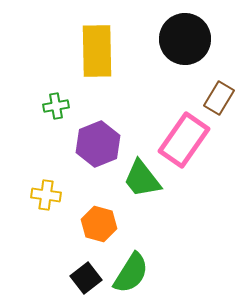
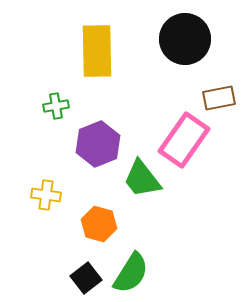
brown rectangle: rotated 48 degrees clockwise
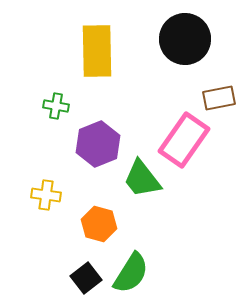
green cross: rotated 20 degrees clockwise
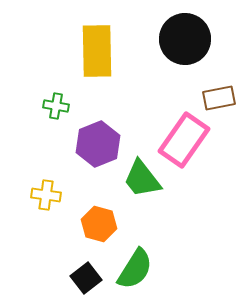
green semicircle: moved 4 px right, 4 px up
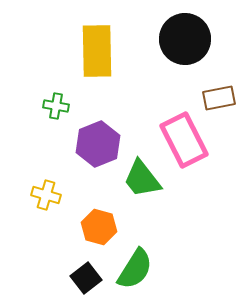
pink rectangle: rotated 62 degrees counterclockwise
yellow cross: rotated 8 degrees clockwise
orange hexagon: moved 3 px down
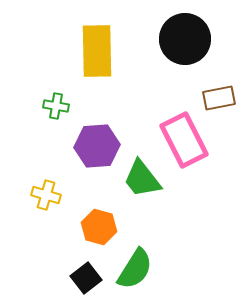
purple hexagon: moved 1 px left, 2 px down; rotated 18 degrees clockwise
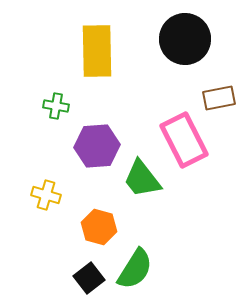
black square: moved 3 px right
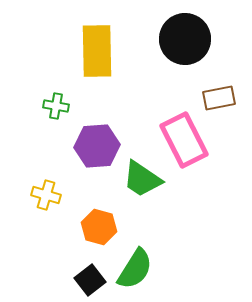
green trapezoid: rotated 18 degrees counterclockwise
black square: moved 1 px right, 2 px down
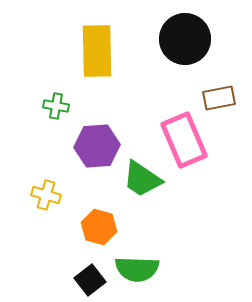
pink rectangle: rotated 4 degrees clockwise
green semicircle: moved 2 px right; rotated 60 degrees clockwise
